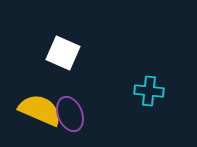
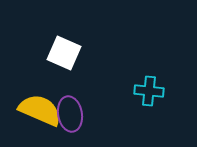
white square: moved 1 px right
purple ellipse: rotated 12 degrees clockwise
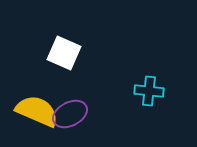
yellow semicircle: moved 3 px left, 1 px down
purple ellipse: rotated 72 degrees clockwise
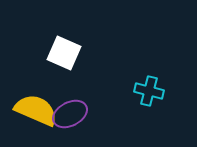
cyan cross: rotated 8 degrees clockwise
yellow semicircle: moved 1 px left, 1 px up
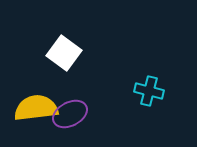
white square: rotated 12 degrees clockwise
yellow semicircle: moved 2 px up; rotated 30 degrees counterclockwise
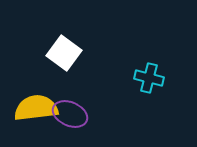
cyan cross: moved 13 px up
purple ellipse: rotated 52 degrees clockwise
